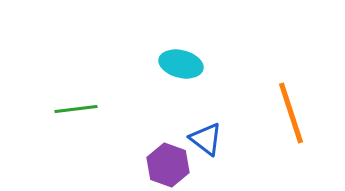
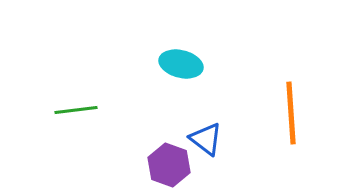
green line: moved 1 px down
orange line: rotated 14 degrees clockwise
purple hexagon: moved 1 px right
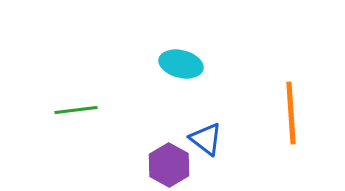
purple hexagon: rotated 9 degrees clockwise
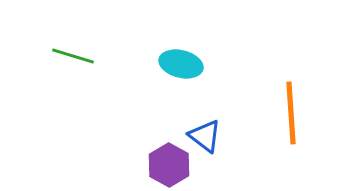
green line: moved 3 px left, 54 px up; rotated 24 degrees clockwise
blue triangle: moved 1 px left, 3 px up
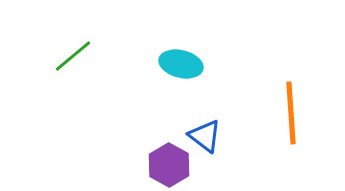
green line: rotated 57 degrees counterclockwise
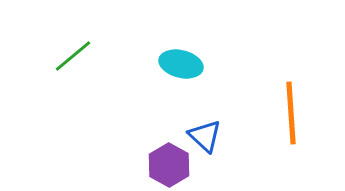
blue triangle: rotated 6 degrees clockwise
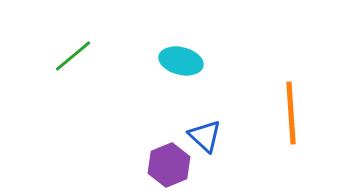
cyan ellipse: moved 3 px up
purple hexagon: rotated 9 degrees clockwise
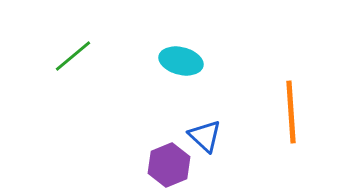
orange line: moved 1 px up
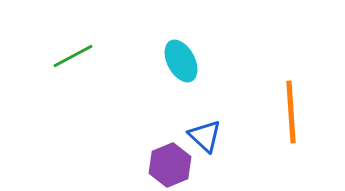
green line: rotated 12 degrees clockwise
cyan ellipse: rotated 48 degrees clockwise
purple hexagon: moved 1 px right
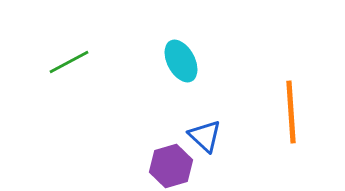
green line: moved 4 px left, 6 px down
purple hexagon: moved 1 px right, 1 px down; rotated 6 degrees clockwise
